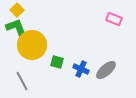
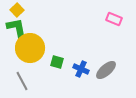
green L-shape: rotated 10 degrees clockwise
yellow circle: moved 2 px left, 3 px down
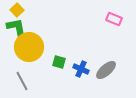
yellow circle: moved 1 px left, 1 px up
green square: moved 2 px right
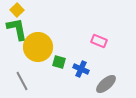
pink rectangle: moved 15 px left, 22 px down
yellow circle: moved 9 px right
gray ellipse: moved 14 px down
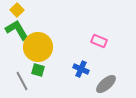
green L-shape: moved 1 px down; rotated 20 degrees counterclockwise
green square: moved 21 px left, 8 px down
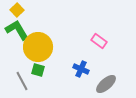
pink rectangle: rotated 14 degrees clockwise
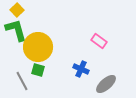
green L-shape: moved 1 px left; rotated 15 degrees clockwise
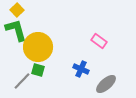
gray line: rotated 72 degrees clockwise
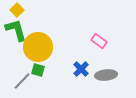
blue cross: rotated 21 degrees clockwise
gray ellipse: moved 9 px up; rotated 35 degrees clockwise
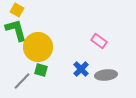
yellow square: rotated 16 degrees counterclockwise
green square: moved 3 px right
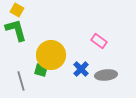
yellow circle: moved 13 px right, 8 px down
gray line: moved 1 px left; rotated 60 degrees counterclockwise
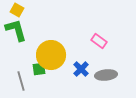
green square: moved 2 px left, 1 px up; rotated 24 degrees counterclockwise
